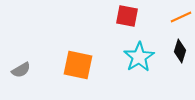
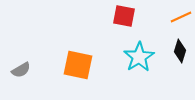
red square: moved 3 px left
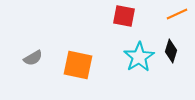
orange line: moved 4 px left, 3 px up
black diamond: moved 9 px left
gray semicircle: moved 12 px right, 12 px up
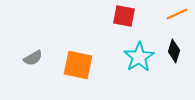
black diamond: moved 3 px right
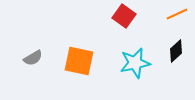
red square: rotated 25 degrees clockwise
black diamond: moved 2 px right; rotated 30 degrees clockwise
cyan star: moved 4 px left, 6 px down; rotated 20 degrees clockwise
orange square: moved 1 px right, 4 px up
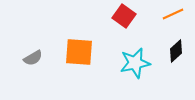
orange line: moved 4 px left
orange square: moved 9 px up; rotated 8 degrees counterclockwise
